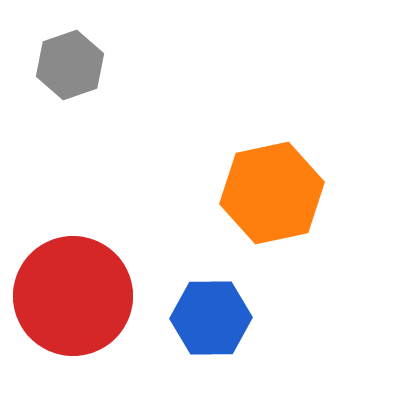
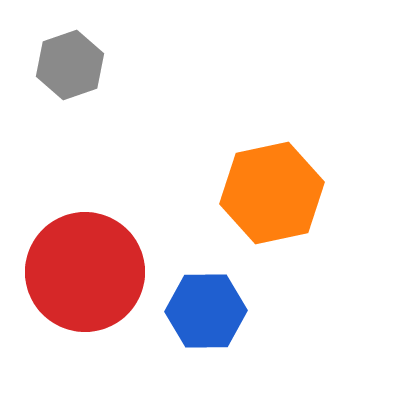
red circle: moved 12 px right, 24 px up
blue hexagon: moved 5 px left, 7 px up
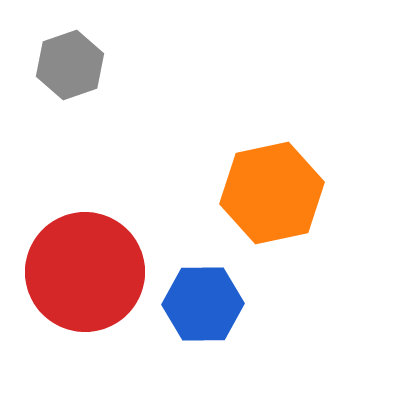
blue hexagon: moved 3 px left, 7 px up
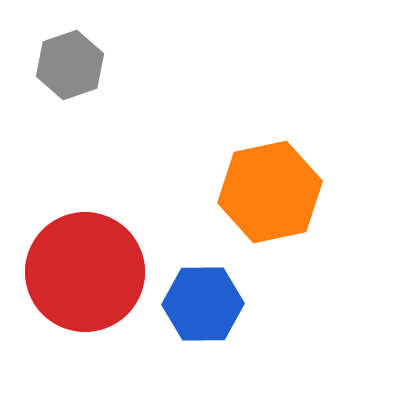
orange hexagon: moved 2 px left, 1 px up
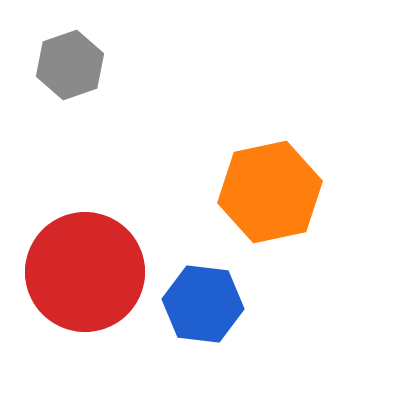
blue hexagon: rotated 8 degrees clockwise
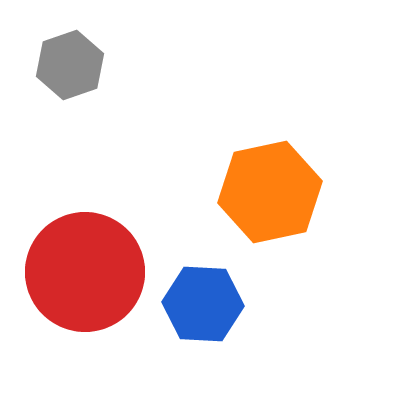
blue hexagon: rotated 4 degrees counterclockwise
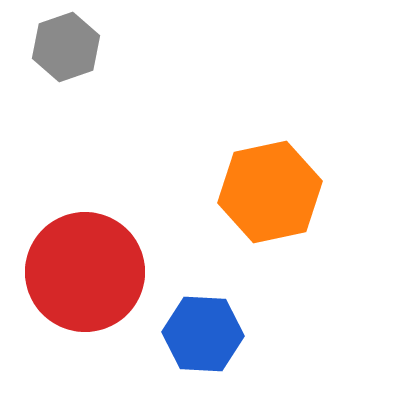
gray hexagon: moved 4 px left, 18 px up
blue hexagon: moved 30 px down
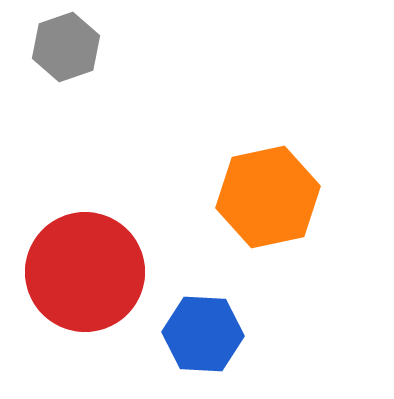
orange hexagon: moved 2 px left, 5 px down
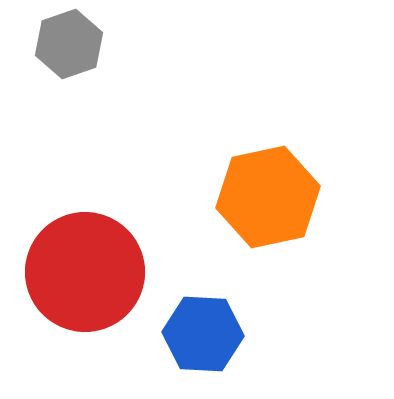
gray hexagon: moved 3 px right, 3 px up
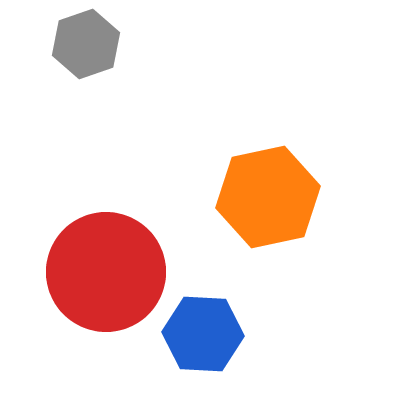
gray hexagon: moved 17 px right
red circle: moved 21 px right
